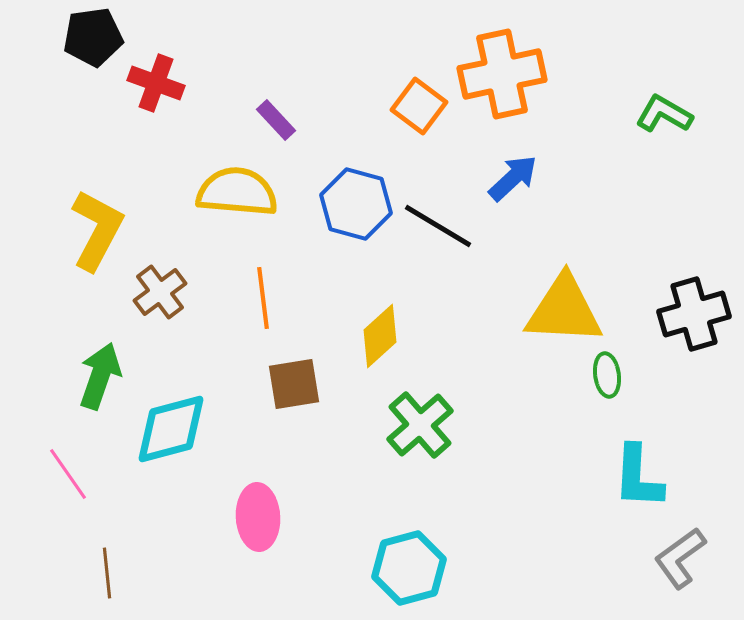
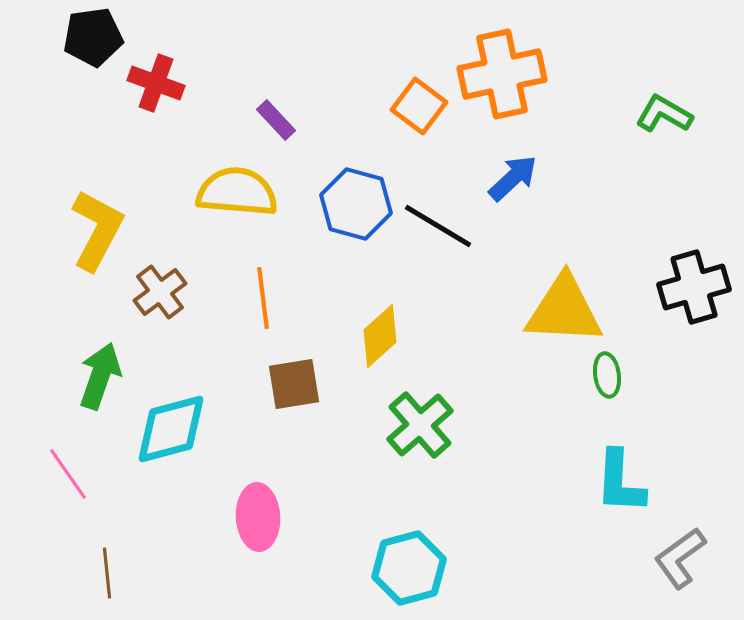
black cross: moved 27 px up
cyan L-shape: moved 18 px left, 5 px down
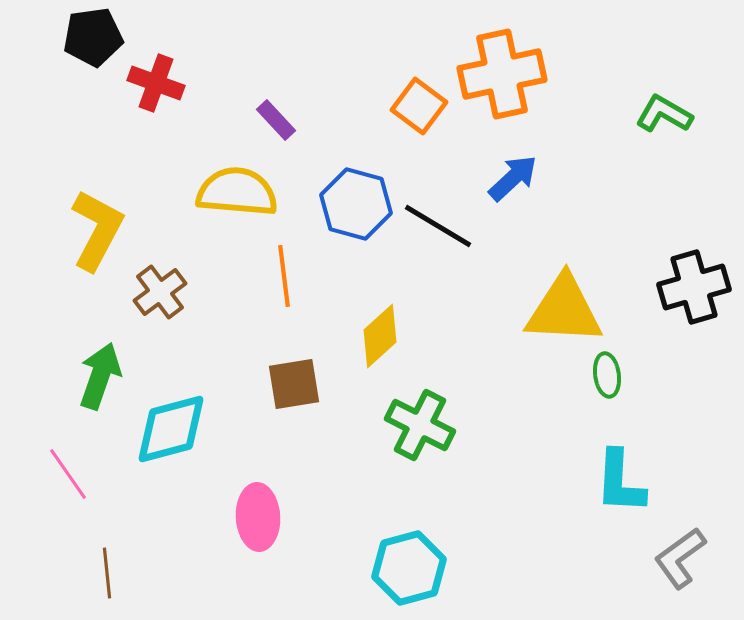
orange line: moved 21 px right, 22 px up
green cross: rotated 22 degrees counterclockwise
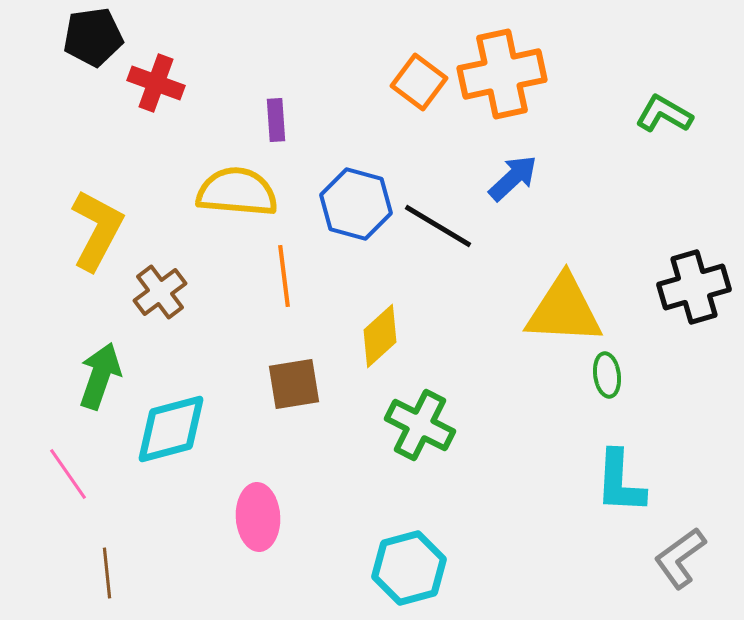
orange square: moved 24 px up
purple rectangle: rotated 39 degrees clockwise
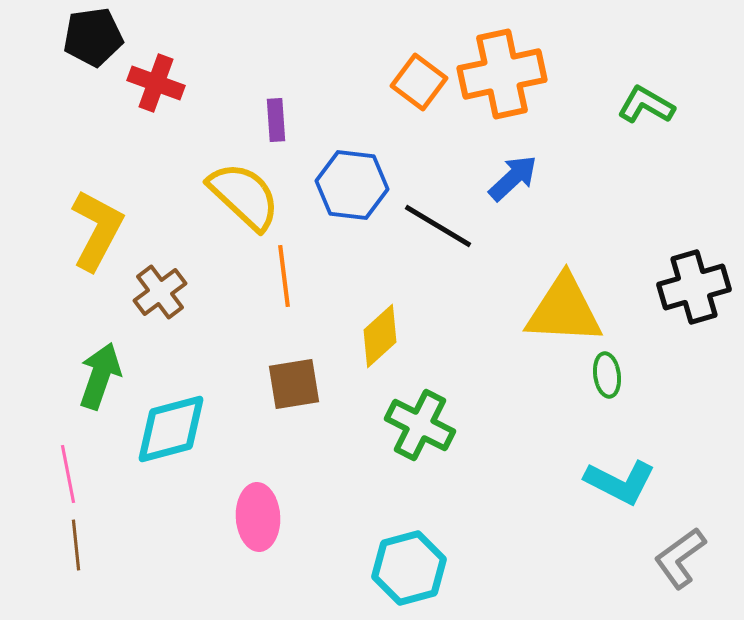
green L-shape: moved 18 px left, 9 px up
yellow semicircle: moved 7 px right, 4 px down; rotated 38 degrees clockwise
blue hexagon: moved 4 px left, 19 px up; rotated 8 degrees counterclockwise
pink line: rotated 24 degrees clockwise
cyan L-shape: rotated 66 degrees counterclockwise
brown line: moved 31 px left, 28 px up
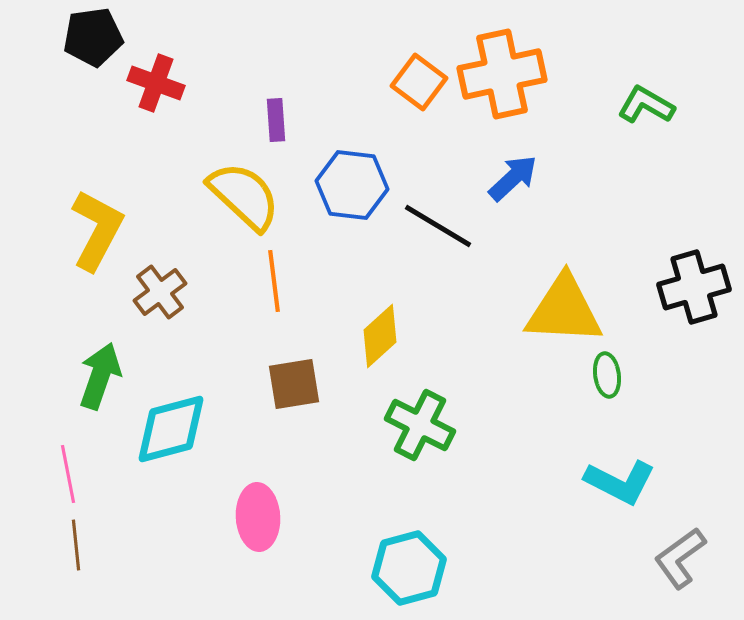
orange line: moved 10 px left, 5 px down
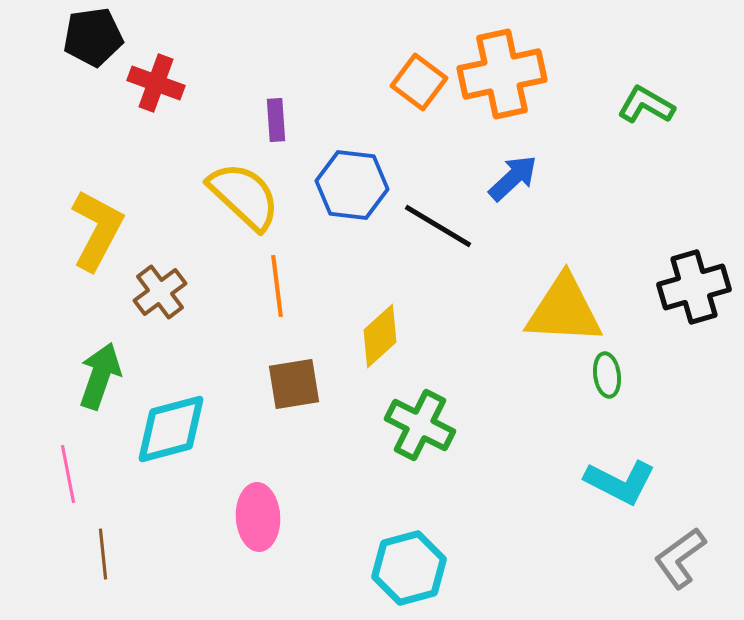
orange line: moved 3 px right, 5 px down
brown line: moved 27 px right, 9 px down
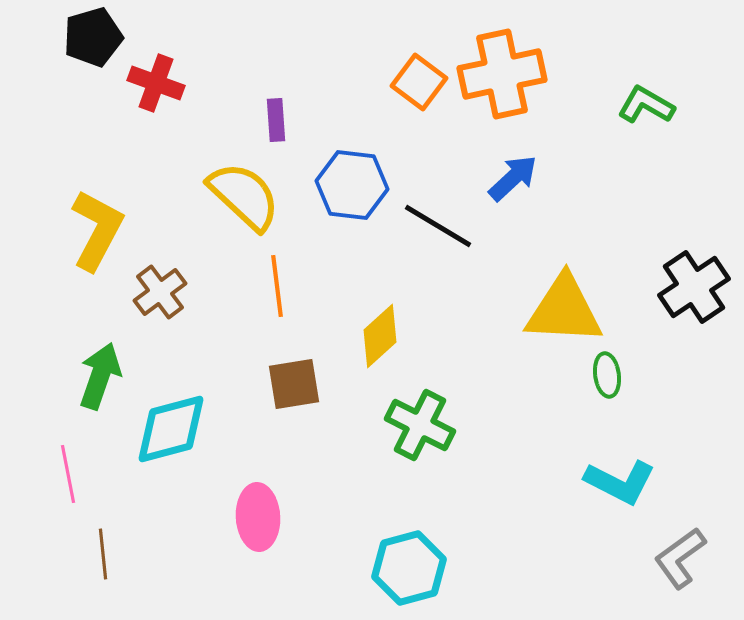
black pentagon: rotated 8 degrees counterclockwise
black cross: rotated 18 degrees counterclockwise
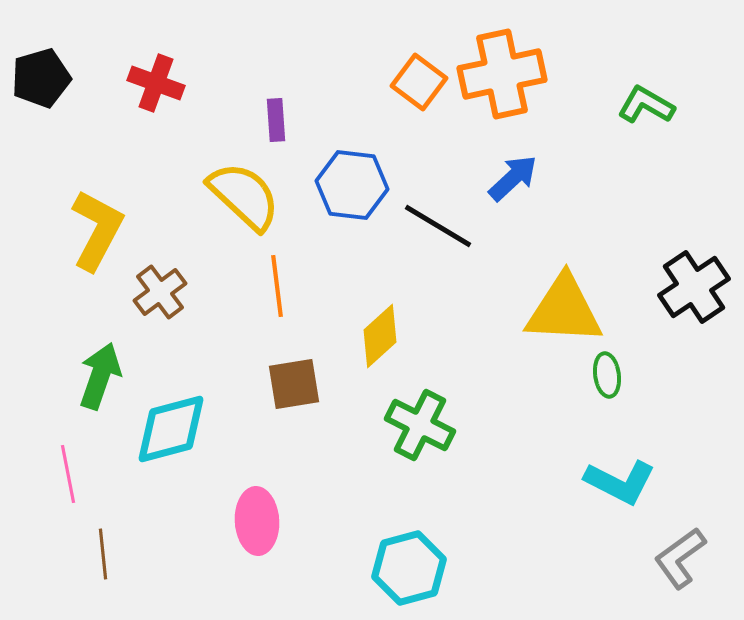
black pentagon: moved 52 px left, 41 px down
pink ellipse: moved 1 px left, 4 px down
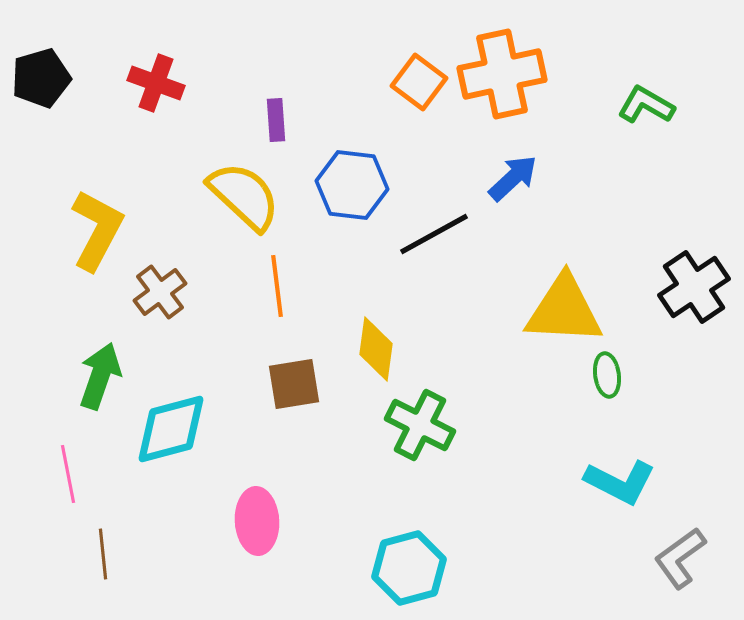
black line: moved 4 px left, 8 px down; rotated 60 degrees counterclockwise
yellow diamond: moved 4 px left, 13 px down; rotated 40 degrees counterclockwise
